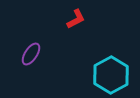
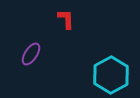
red L-shape: moved 10 px left; rotated 65 degrees counterclockwise
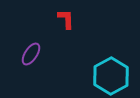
cyan hexagon: moved 1 px down
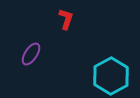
red L-shape: rotated 20 degrees clockwise
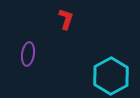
purple ellipse: moved 3 px left; rotated 25 degrees counterclockwise
